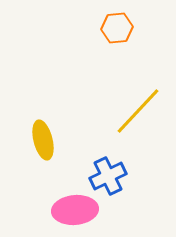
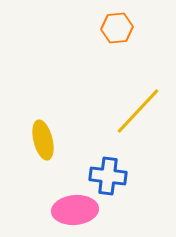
blue cross: rotated 33 degrees clockwise
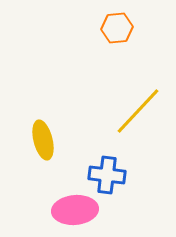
blue cross: moved 1 px left, 1 px up
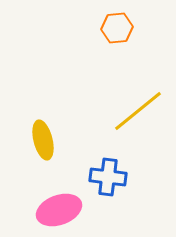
yellow line: rotated 8 degrees clockwise
blue cross: moved 1 px right, 2 px down
pink ellipse: moved 16 px left; rotated 15 degrees counterclockwise
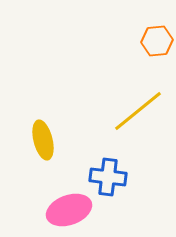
orange hexagon: moved 40 px right, 13 px down
pink ellipse: moved 10 px right
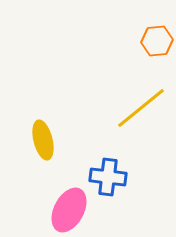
yellow line: moved 3 px right, 3 px up
pink ellipse: rotated 42 degrees counterclockwise
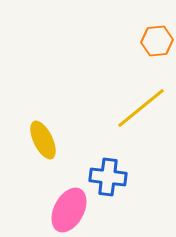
yellow ellipse: rotated 12 degrees counterclockwise
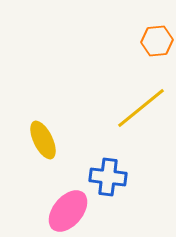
pink ellipse: moved 1 px left, 1 px down; rotated 12 degrees clockwise
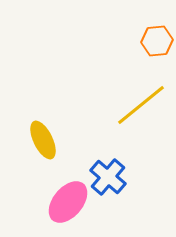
yellow line: moved 3 px up
blue cross: rotated 33 degrees clockwise
pink ellipse: moved 9 px up
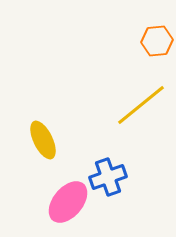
blue cross: rotated 30 degrees clockwise
